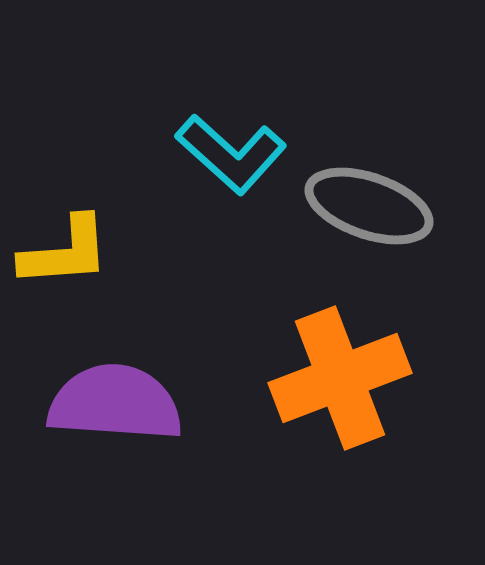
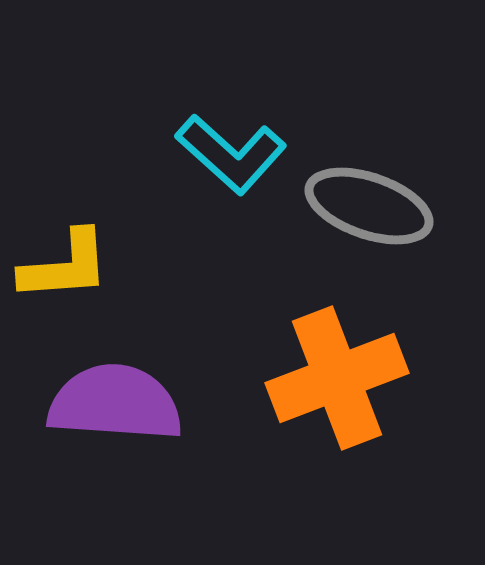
yellow L-shape: moved 14 px down
orange cross: moved 3 px left
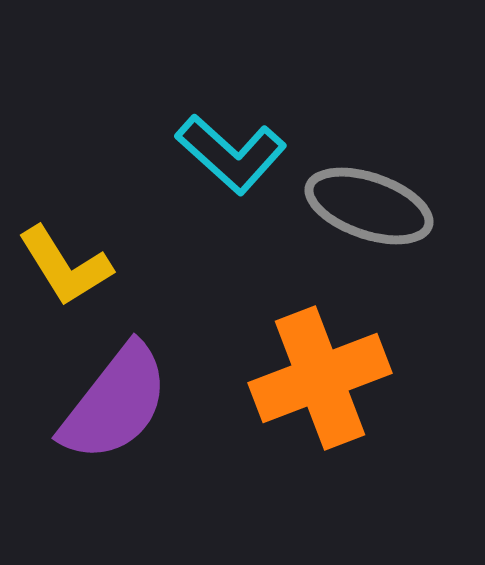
yellow L-shape: rotated 62 degrees clockwise
orange cross: moved 17 px left
purple semicircle: rotated 124 degrees clockwise
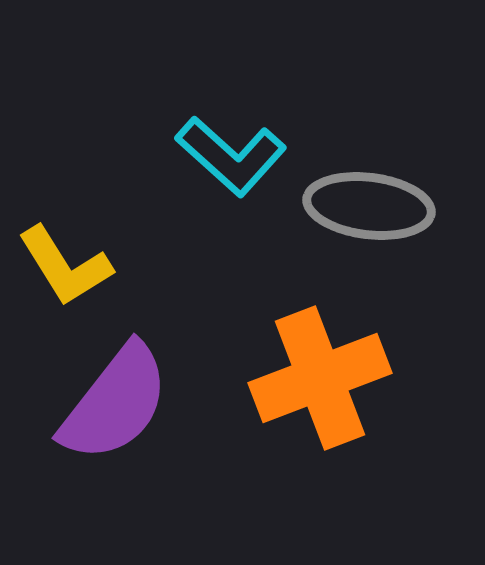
cyan L-shape: moved 2 px down
gray ellipse: rotated 12 degrees counterclockwise
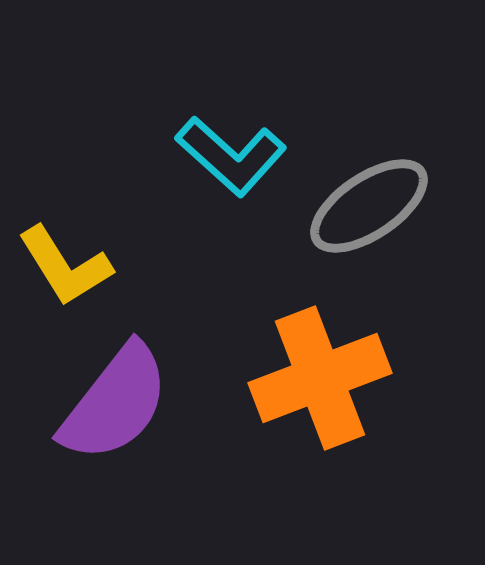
gray ellipse: rotated 41 degrees counterclockwise
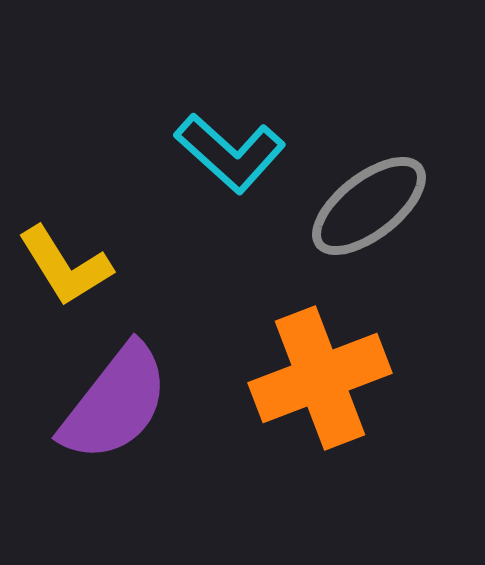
cyan L-shape: moved 1 px left, 3 px up
gray ellipse: rotated 4 degrees counterclockwise
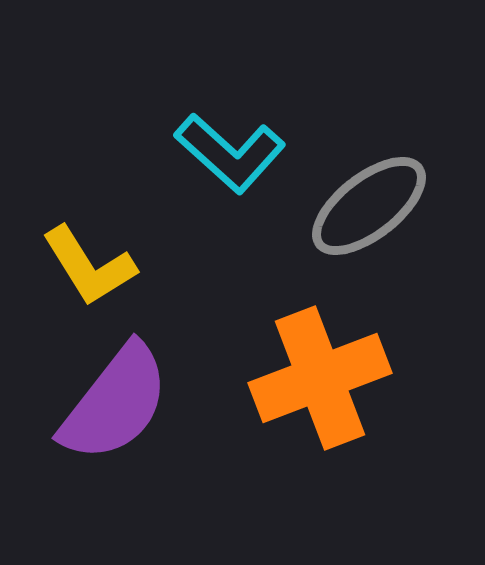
yellow L-shape: moved 24 px right
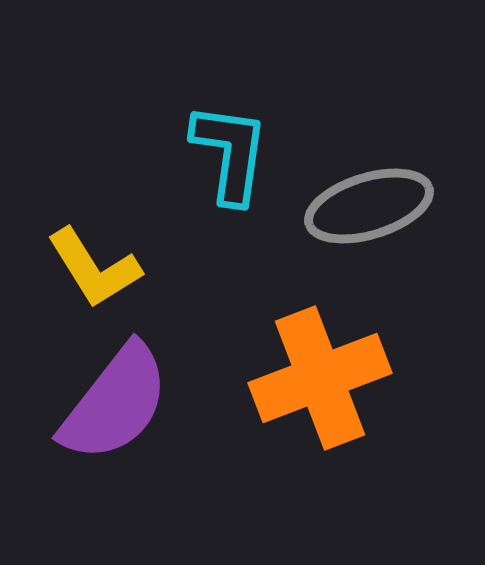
cyan L-shape: rotated 124 degrees counterclockwise
gray ellipse: rotated 21 degrees clockwise
yellow L-shape: moved 5 px right, 2 px down
